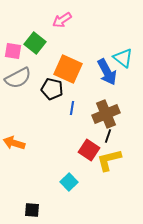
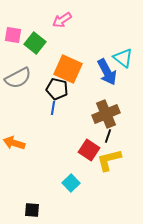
pink square: moved 16 px up
black pentagon: moved 5 px right
blue line: moved 19 px left
cyan square: moved 2 px right, 1 px down
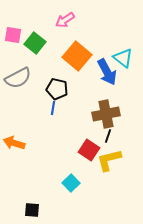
pink arrow: moved 3 px right
orange square: moved 9 px right, 13 px up; rotated 16 degrees clockwise
brown cross: rotated 12 degrees clockwise
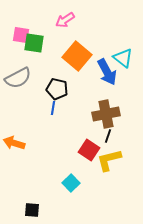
pink square: moved 8 px right
green square: moved 1 px left; rotated 30 degrees counterclockwise
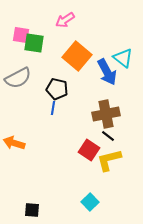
black line: rotated 72 degrees counterclockwise
cyan square: moved 19 px right, 19 px down
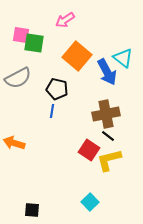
blue line: moved 1 px left, 3 px down
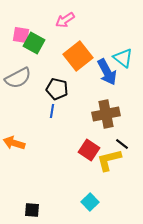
green square: rotated 20 degrees clockwise
orange square: moved 1 px right; rotated 12 degrees clockwise
black line: moved 14 px right, 8 px down
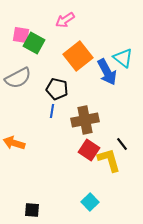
brown cross: moved 21 px left, 6 px down
black line: rotated 16 degrees clockwise
yellow L-shape: rotated 88 degrees clockwise
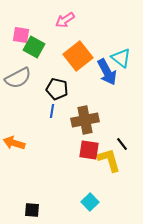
green square: moved 4 px down
cyan triangle: moved 2 px left
red square: rotated 25 degrees counterclockwise
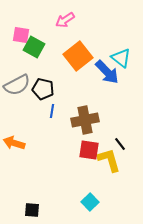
blue arrow: rotated 16 degrees counterclockwise
gray semicircle: moved 1 px left, 7 px down
black pentagon: moved 14 px left
black line: moved 2 px left
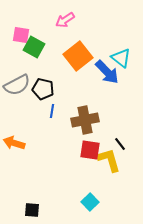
red square: moved 1 px right
